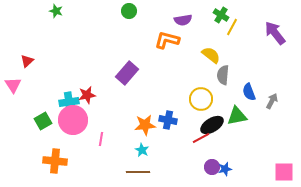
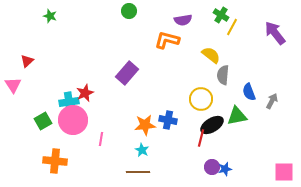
green star: moved 6 px left, 5 px down
red star: moved 2 px left, 2 px up; rotated 12 degrees counterclockwise
red line: rotated 48 degrees counterclockwise
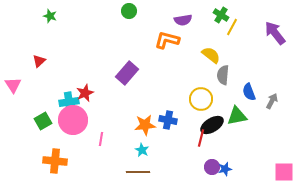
red triangle: moved 12 px right
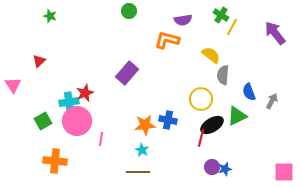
green triangle: rotated 15 degrees counterclockwise
pink circle: moved 4 px right, 1 px down
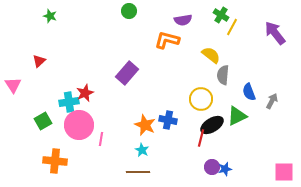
pink circle: moved 2 px right, 4 px down
orange star: rotated 30 degrees clockwise
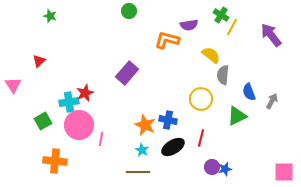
purple semicircle: moved 6 px right, 5 px down
purple arrow: moved 4 px left, 2 px down
black ellipse: moved 39 px left, 22 px down
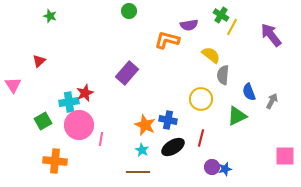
pink square: moved 1 px right, 16 px up
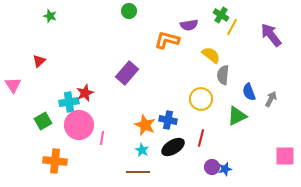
gray arrow: moved 1 px left, 2 px up
pink line: moved 1 px right, 1 px up
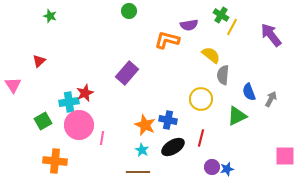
blue star: moved 2 px right
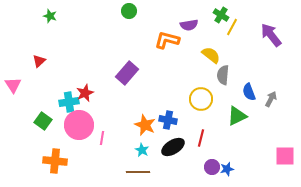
green square: rotated 24 degrees counterclockwise
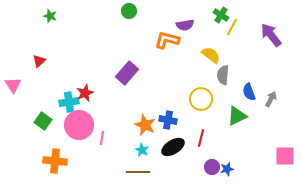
purple semicircle: moved 4 px left
